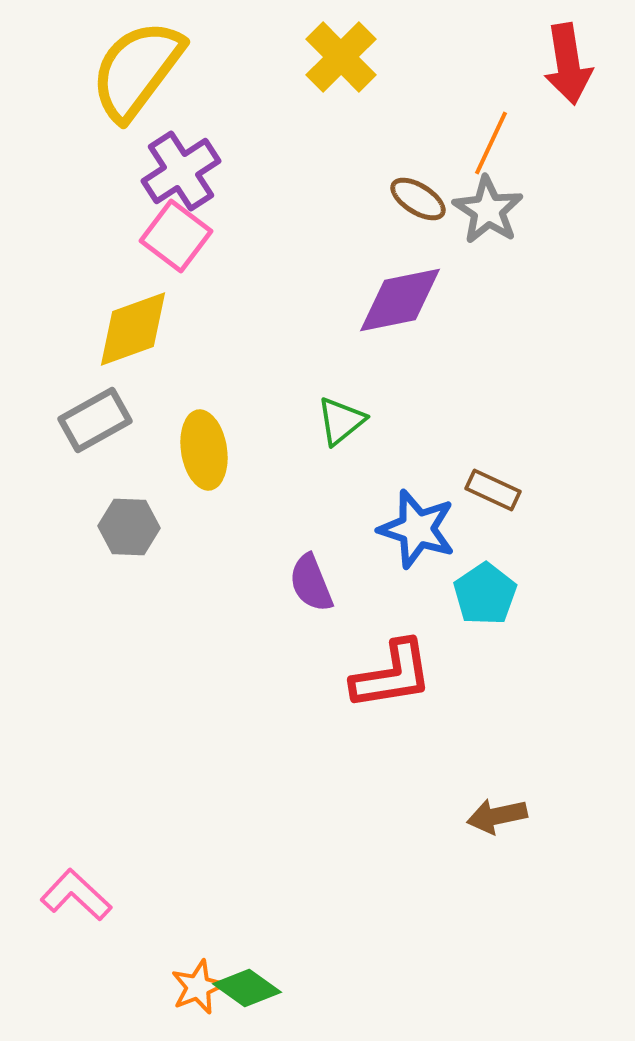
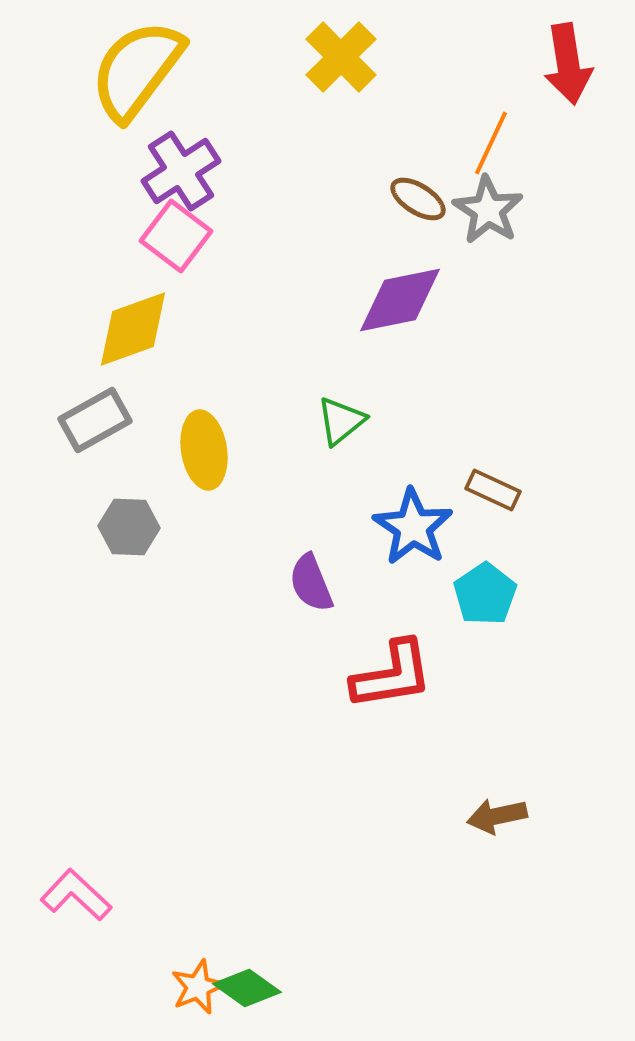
blue star: moved 4 px left, 2 px up; rotated 16 degrees clockwise
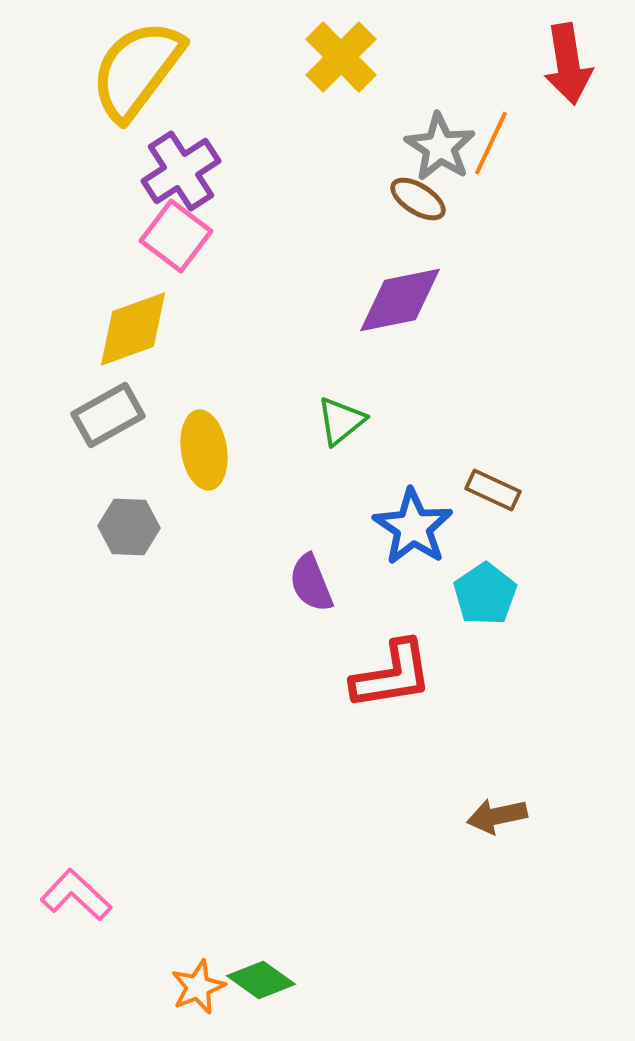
gray star: moved 48 px left, 63 px up
gray rectangle: moved 13 px right, 5 px up
green diamond: moved 14 px right, 8 px up
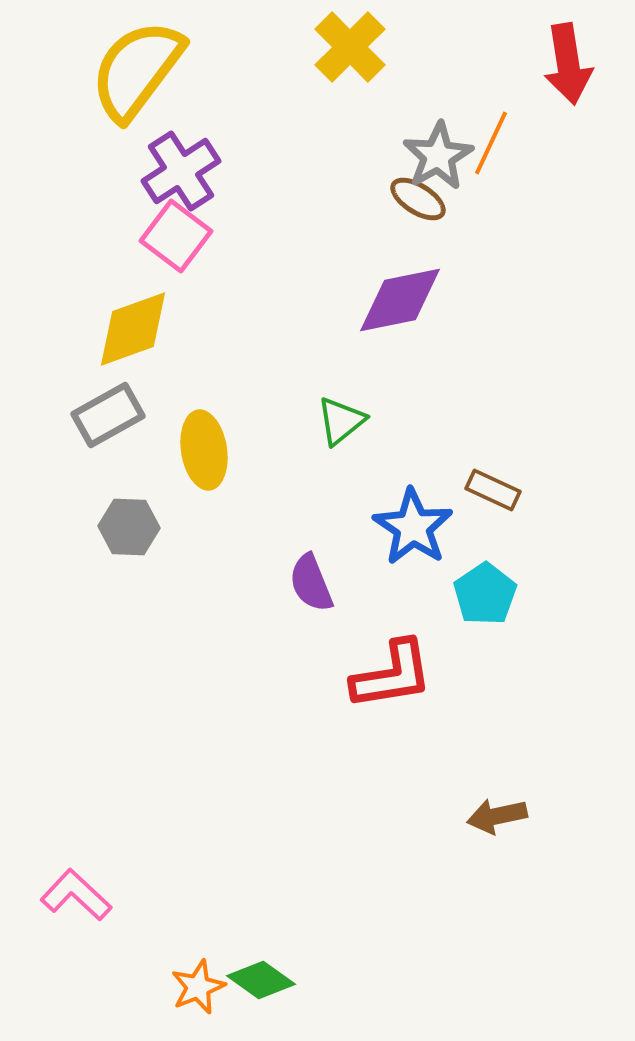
yellow cross: moved 9 px right, 10 px up
gray star: moved 2 px left, 9 px down; rotated 10 degrees clockwise
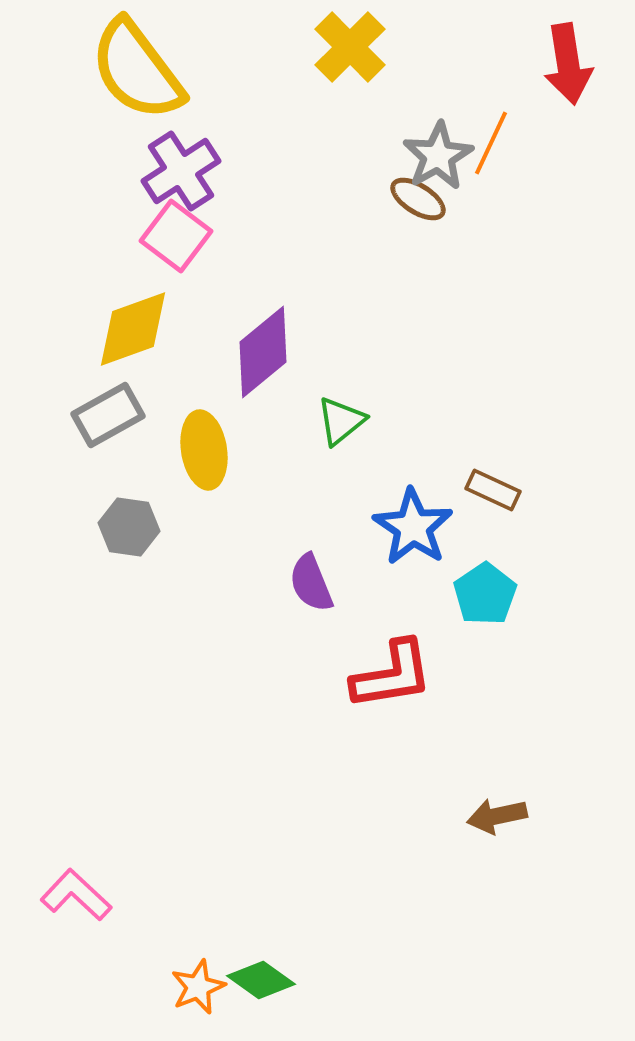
yellow semicircle: rotated 74 degrees counterclockwise
purple diamond: moved 137 px left, 52 px down; rotated 28 degrees counterclockwise
gray hexagon: rotated 6 degrees clockwise
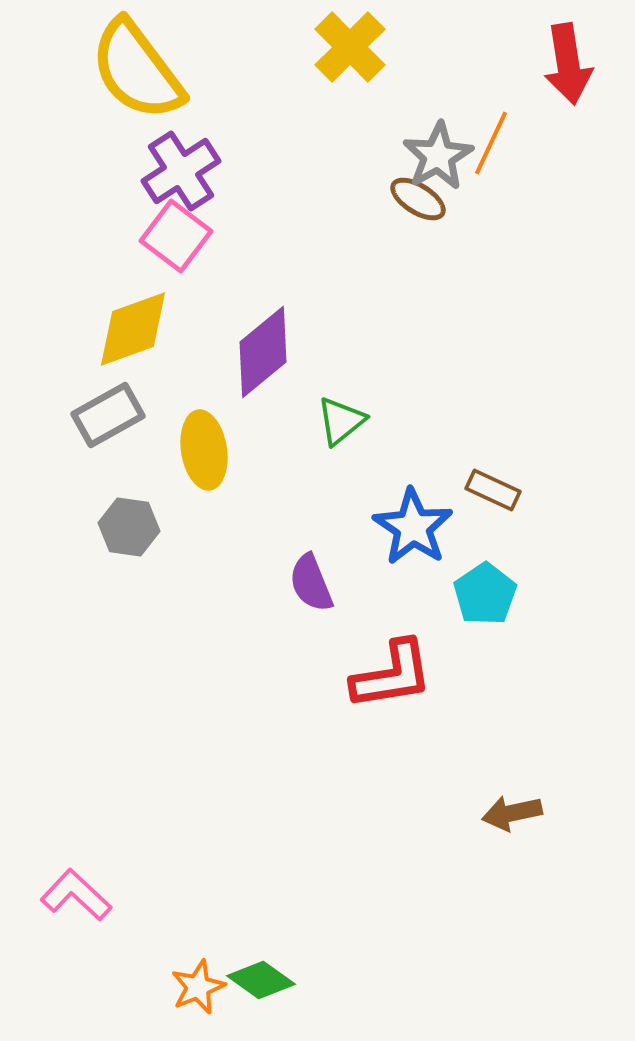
brown arrow: moved 15 px right, 3 px up
